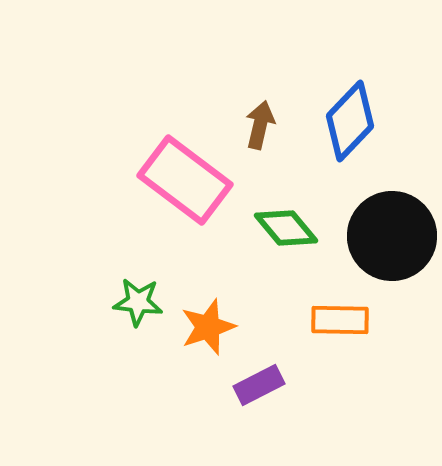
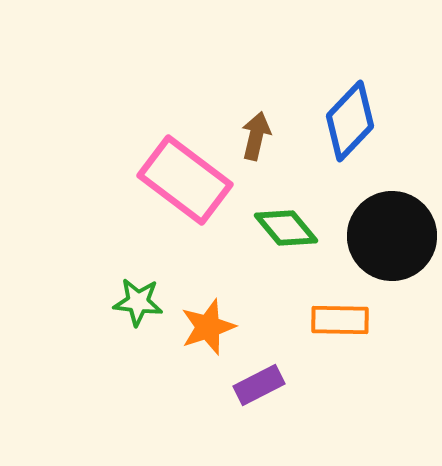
brown arrow: moved 4 px left, 11 px down
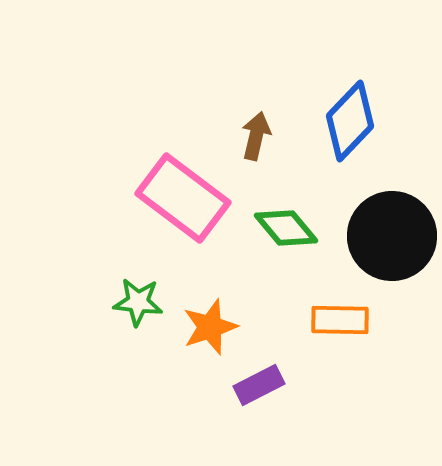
pink rectangle: moved 2 px left, 18 px down
orange star: moved 2 px right
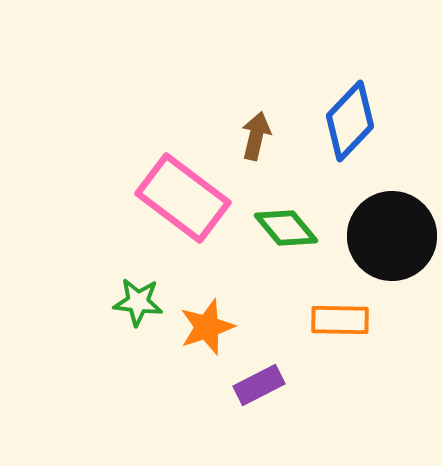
orange star: moved 3 px left
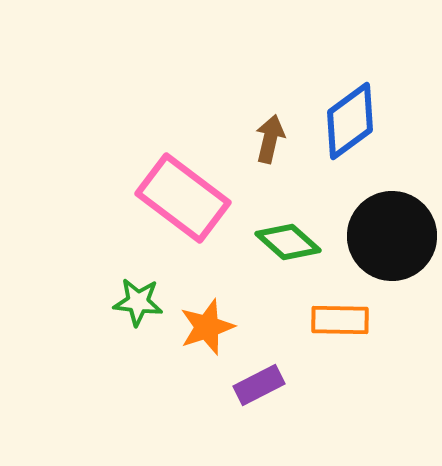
blue diamond: rotated 10 degrees clockwise
brown arrow: moved 14 px right, 3 px down
green diamond: moved 2 px right, 14 px down; rotated 8 degrees counterclockwise
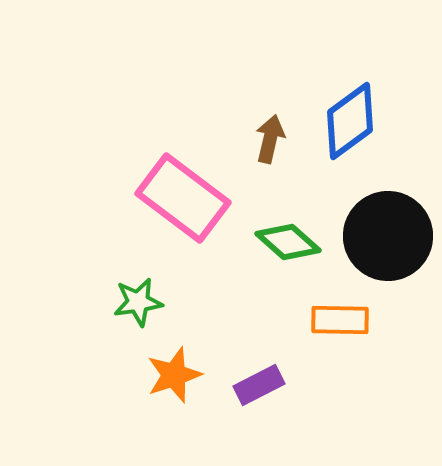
black circle: moved 4 px left
green star: rotated 15 degrees counterclockwise
orange star: moved 33 px left, 48 px down
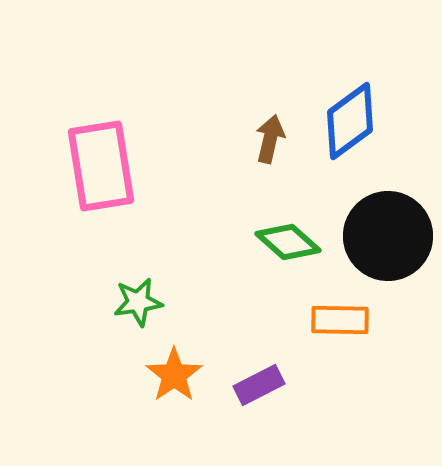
pink rectangle: moved 82 px left, 32 px up; rotated 44 degrees clockwise
orange star: rotated 16 degrees counterclockwise
